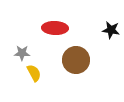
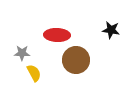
red ellipse: moved 2 px right, 7 px down
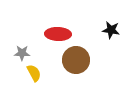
red ellipse: moved 1 px right, 1 px up
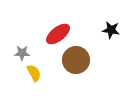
red ellipse: rotated 40 degrees counterclockwise
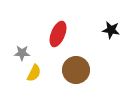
red ellipse: rotated 30 degrees counterclockwise
brown circle: moved 10 px down
yellow semicircle: rotated 54 degrees clockwise
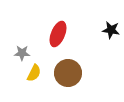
brown circle: moved 8 px left, 3 px down
